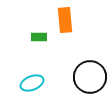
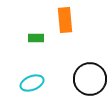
green rectangle: moved 3 px left, 1 px down
black circle: moved 2 px down
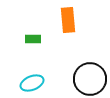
orange rectangle: moved 3 px right
green rectangle: moved 3 px left, 1 px down
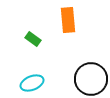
green rectangle: rotated 35 degrees clockwise
black circle: moved 1 px right
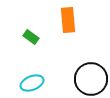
green rectangle: moved 2 px left, 2 px up
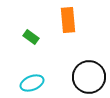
black circle: moved 2 px left, 2 px up
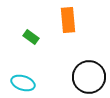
cyan ellipse: moved 9 px left; rotated 40 degrees clockwise
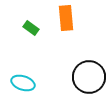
orange rectangle: moved 2 px left, 2 px up
green rectangle: moved 9 px up
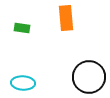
green rectangle: moved 9 px left; rotated 28 degrees counterclockwise
cyan ellipse: rotated 15 degrees counterclockwise
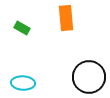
green rectangle: rotated 21 degrees clockwise
